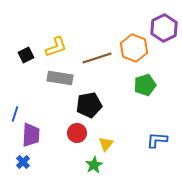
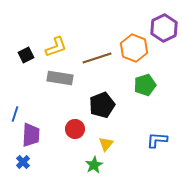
black pentagon: moved 13 px right; rotated 10 degrees counterclockwise
red circle: moved 2 px left, 4 px up
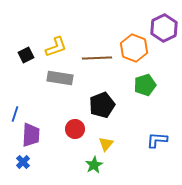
brown line: rotated 16 degrees clockwise
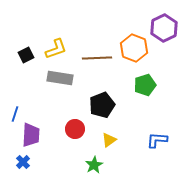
yellow L-shape: moved 2 px down
yellow triangle: moved 3 px right, 4 px up; rotated 14 degrees clockwise
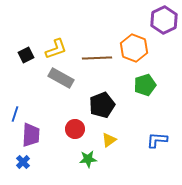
purple hexagon: moved 8 px up
gray rectangle: moved 1 px right; rotated 20 degrees clockwise
green star: moved 6 px left, 6 px up; rotated 24 degrees clockwise
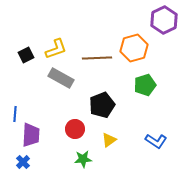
orange hexagon: rotated 24 degrees clockwise
blue line: rotated 14 degrees counterclockwise
blue L-shape: moved 1 px left, 1 px down; rotated 150 degrees counterclockwise
green star: moved 5 px left
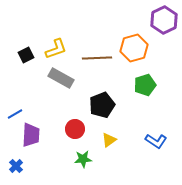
blue line: rotated 56 degrees clockwise
blue cross: moved 7 px left, 4 px down
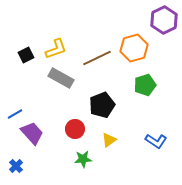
brown line: rotated 24 degrees counterclockwise
purple trapezoid: moved 1 px right, 2 px up; rotated 45 degrees counterclockwise
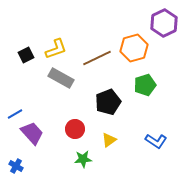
purple hexagon: moved 3 px down
black pentagon: moved 6 px right, 3 px up
blue cross: rotated 16 degrees counterclockwise
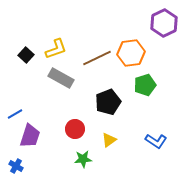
orange hexagon: moved 3 px left, 5 px down; rotated 8 degrees clockwise
black square: rotated 21 degrees counterclockwise
purple trapezoid: moved 2 px left, 3 px down; rotated 60 degrees clockwise
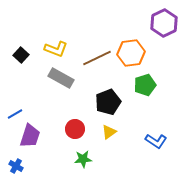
yellow L-shape: rotated 40 degrees clockwise
black square: moved 5 px left
yellow triangle: moved 8 px up
